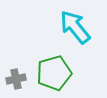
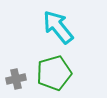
cyan arrow: moved 17 px left
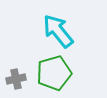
cyan arrow: moved 4 px down
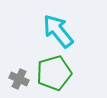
gray cross: moved 3 px right; rotated 36 degrees clockwise
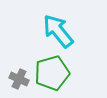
green pentagon: moved 2 px left
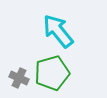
gray cross: moved 1 px up
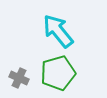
green pentagon: moved 6 px right
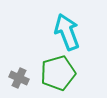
cyan arrow: moved 9 px right, 1 px down; rotated 18 degrees clockwise
